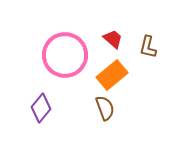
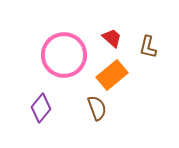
red trapezoid: moved 1 px left, 1 px up
pink circle: moved 1 px left
brown semicircle: moved 8 px left
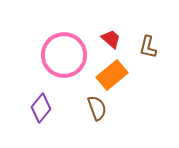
red trapezoid: moved 1 px left, 1 px down
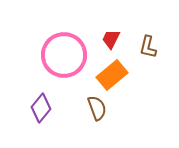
red trapezoid: rotated 105 degrees counterclockwise
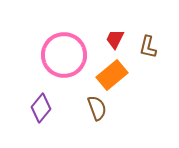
red trapezoid: moved 4 px right
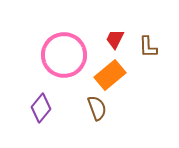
brown L-shape: rotated 15 degrees counterclockwise
orange rectangle: moved 2 px left
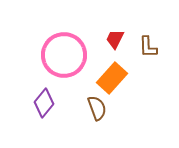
orange rectangle: moved 2 px right, 3 px down; rotated 8 degrees counterclockwise
purple diamond: moved 3 px right, 5 px up
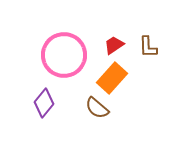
red trapezoid: moved 1 px left, 6 px down; rotated 30 degrees clockwise
brown semicircle: rotated 150 degrees clockwise
